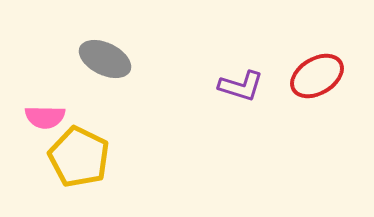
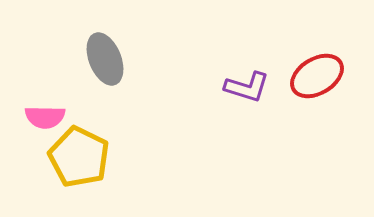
gray ellipse: rotated 42 degrees clockwise
purple L-shape: moved 6 px right, 1 px down
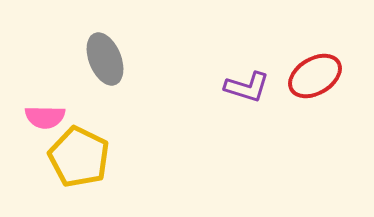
red ellipse: moved 2 px left
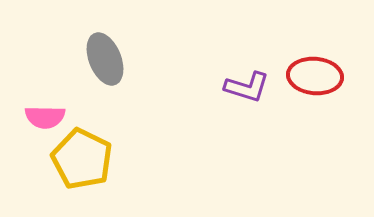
red ellipse: rotated 36 degrees clockwise
yellow pentagon: moved 3 px right, 2 px down
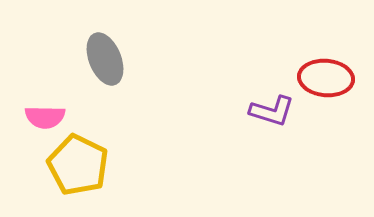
red ellipse: moved 11 px right, 2 px down
purple L-shape: moved 25 px right, 24 px down
yellow pentagon: moved 4 px left, 6 px down
